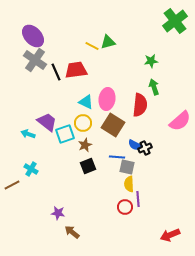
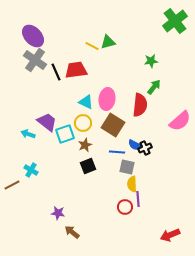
green arrow: rotated 56 degrees clockwise
blue line: moved 5 px up
cyan cross: moved 1 px down
yellow semicircle: moved 3 px right
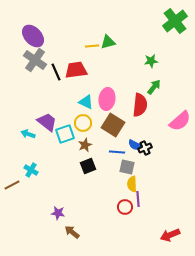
yellow line: rotated 32 degrees counterclockwise
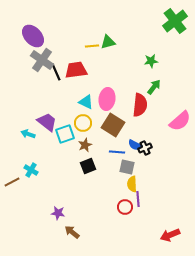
gray cross: moved 7 px right
brown line: moved 3 px up
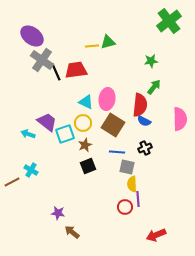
green cross: moved 6 px left
purple ellipse: moved 1 px left; rotated 10 degrees counterclockwise
pink semicircle: moved 2 px up; rotated 50 degrees counterclockwise
blue semicircle: moved 9 px right, 24 px up
red arrow: moved 14 px left
